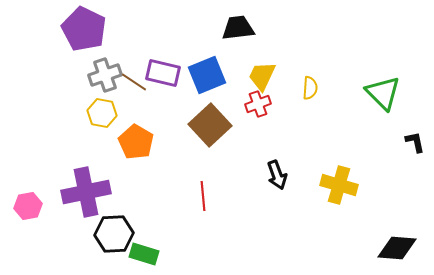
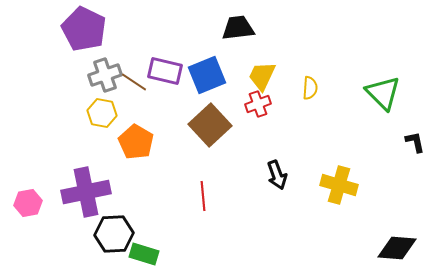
purple rectangle: moved 2 px right, 2 px up
pink hexagon: moved 3 px up
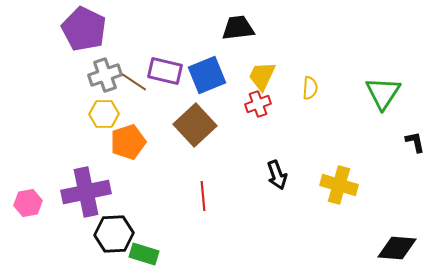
green triangle: rotated 18 degrees clockwise
yellow hexagon: moved 2 px right, 1 px down; rotated 12 degrees counterclockwise
brown square: moved 15 px left
orange pentagon: moved 8 px left; rotated 24 degrees clockwise
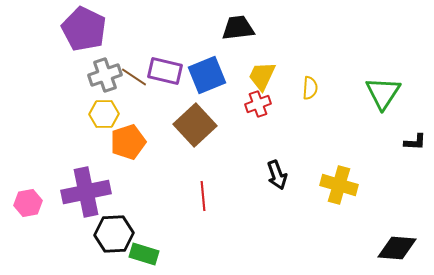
brown line: moved 5 px up
black L-shape: rotated 105 degrees clockwise
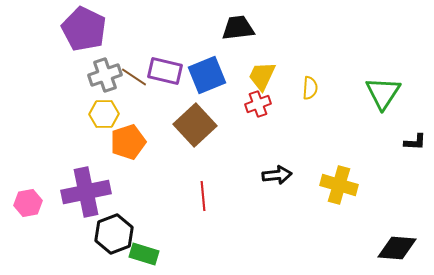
black arrow: rotated 76 degrees counterclockwise
black hexagon: rotated 18 degrees counterclockwise
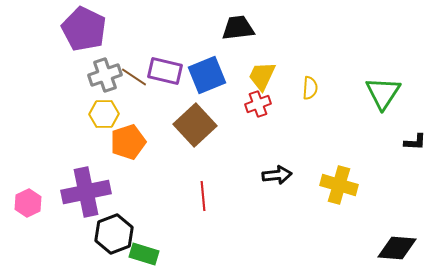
pink hexagon: rotated 16 degrees counterclockwise
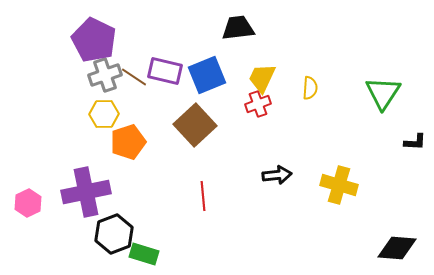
purple pentagon: moved 10 px right, 11 px down
yellow trapezoid: moved 2 px down
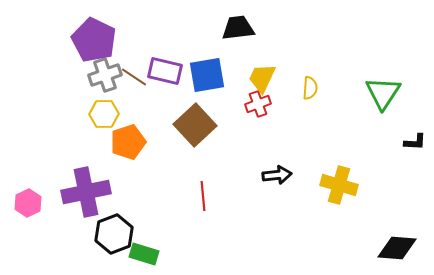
blue square: rotated 12 degrees clockwise
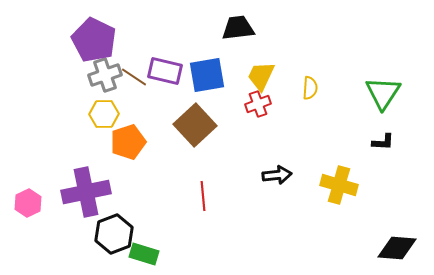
yellow trapezoid: moved 1 px left, 2 px up
black L-shape: moved 32 px left
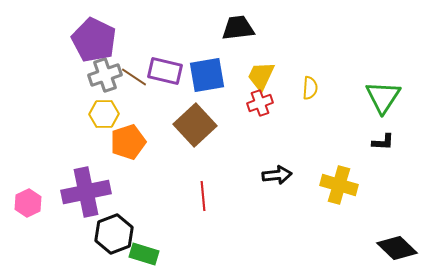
green triangle: moved 4 px down
red cross: moved 2 px right, 1 px up
black diamond: rotated 39 degrees clockwise
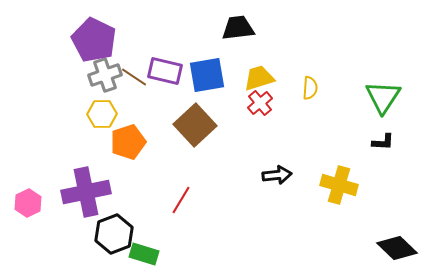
yellow trapezoid: moved 2 px left, 2 px down; rotated 48 degrees clockwise
red cross: rotated 20 degrees counterclockwise
yellow hexagon: moved 2 px left
red line: moved 22 px left, 4 px down; rotated 36 degrees clockwise
